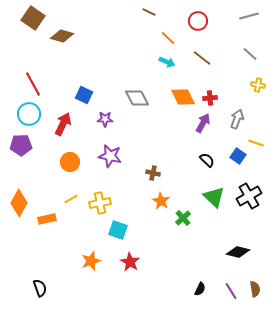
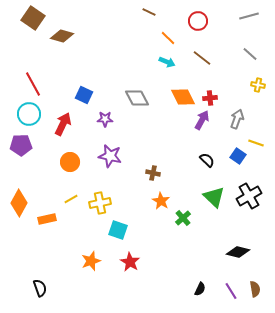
purple arrow at (203, 123): moved 1 px left, 3 px up
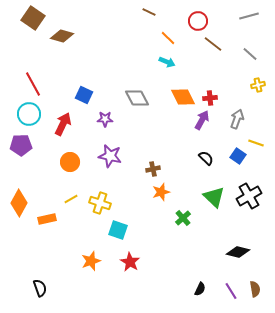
brown line at (202, 58): moved 11 px right, 14 px up
yellow cross at (258, 85): rotated 24 degrees counterclockwise
black semicircle at (207, 160): moved 1 px left, 2 px up
brown cross at (153, 173): moved 4 px up; rotated 24 degrees counterclockwise
orange star at (161, 201): moved 9 px up; rotated 24 degrees clockwise
yellow cross at (100, 203): rotated 30 degrees clockwise
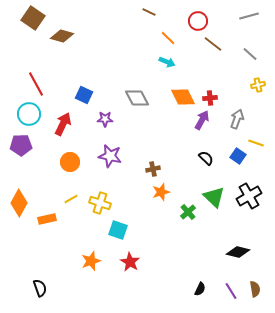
red line at (33, 84): moved 3 px right
green cross at (183, 218): moved 5 px right, 6 px up
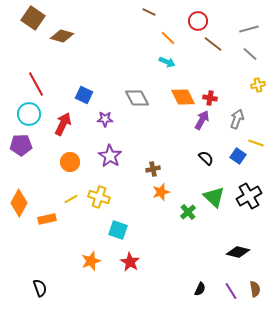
gray line at (249, 16): moved 13 px down
red cross at (210, 98): rotated 16 degrees clockwise
purple star at (110, 156): rotated 20 degrees clockwise
yellow cross at (100, 203): moved 1 px left, 6 px up
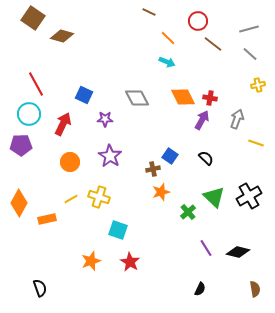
blue square at (238, 156): moved 68 px left
purple line at (231, 291): moved 25 px left, 43 px up
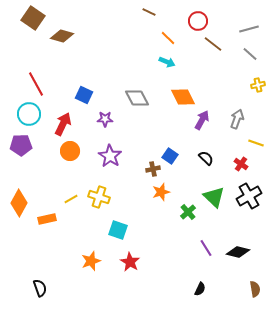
red cross at (210, 98): moved 31 px right, 66 px down; rotated 24 degrees clockwise
orange circle at (70, 162): moved 11 px up
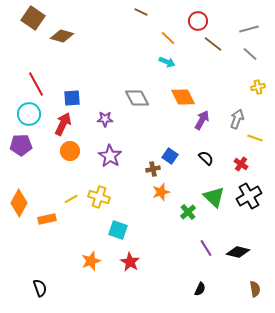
brown line at (149, 12): moved 8 px left
yellow cross at (258, 85): moved 2 px down
blue square at (84, 95): moved 12 px left, 3 px down; rotated 30 degrees counterclockwise
yellow line at (256, 143): moved 1 px left, 5 px up
